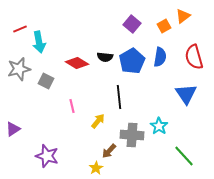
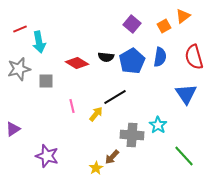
black semicircle: moved 1 px right
gray square: rotated 28 degrees counterclockwise
black line: moved 4 px left; rotated 65 degrees clockwise
yellow arrow: moved 2 px left, 7 px up
cyan star: moved 1 px left, 1 px up
brown arrow: moved 3 px right, 6 px down
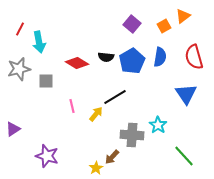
red line: rotated 40 degrees counterclockwise
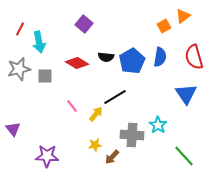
purple square: moved 48 px left
gray square: moved 1 px left, 5 px up
pink line: rotated 24 degrees counterclockwise
purple triangle: rotated 35 degrees counterclockwise
purple star: rotated 15 degrees counterclockwise
yellow star: moved 1 px left, 23 px up; rotated 24 degrees clockwise
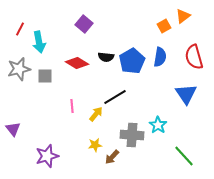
pink line: rotated 32 degrees clockwise
purple star: rotated 20 degrees counterclockwise
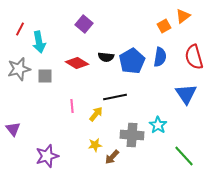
black line: rotated 20 degrees clockwise
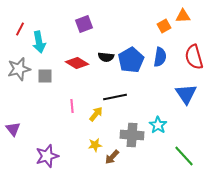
orange triangle: rotated 35 degrees clockwise
purple square: rotated 30 degrees clockwise
blue pentagon: moved 1 px left, 1 px up
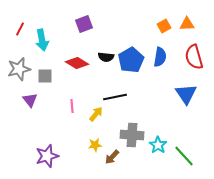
orange triangle: moved 4 px right, 8 px down
cyan arrow: moved 3 px right, 2 px up
cyan star: moved 20 px down
purple triangle: moved 17 px right, 29 px up
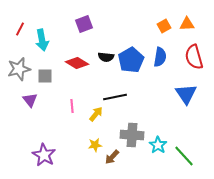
purple star: moved 3 px left, 1 px up; rotated 25 degrees counterclockwise
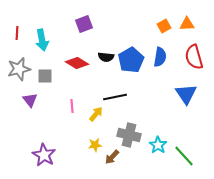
red line: moved 3 px left, 4 px down; rotated 24 degrees counterclockwise
gray cross: moved 3 px left; rotated 10 degrees clockwise
